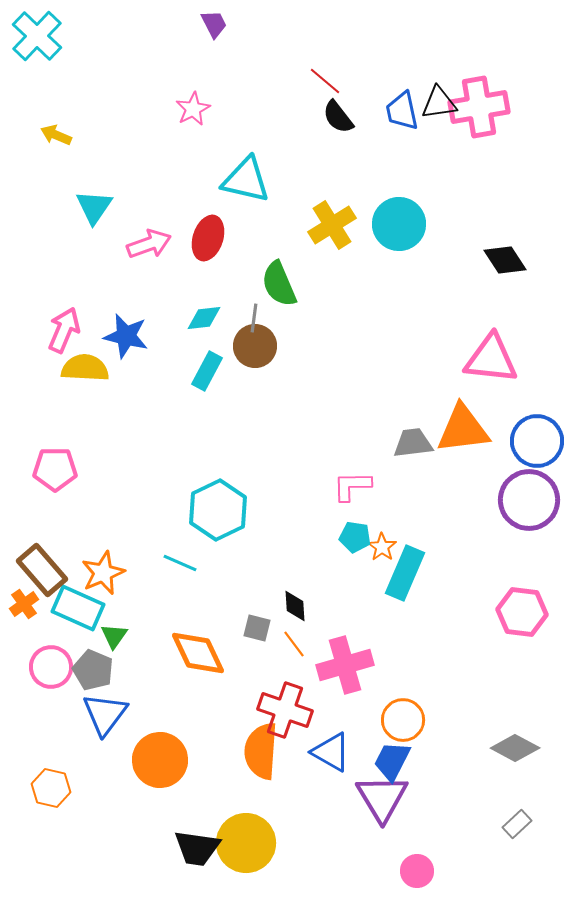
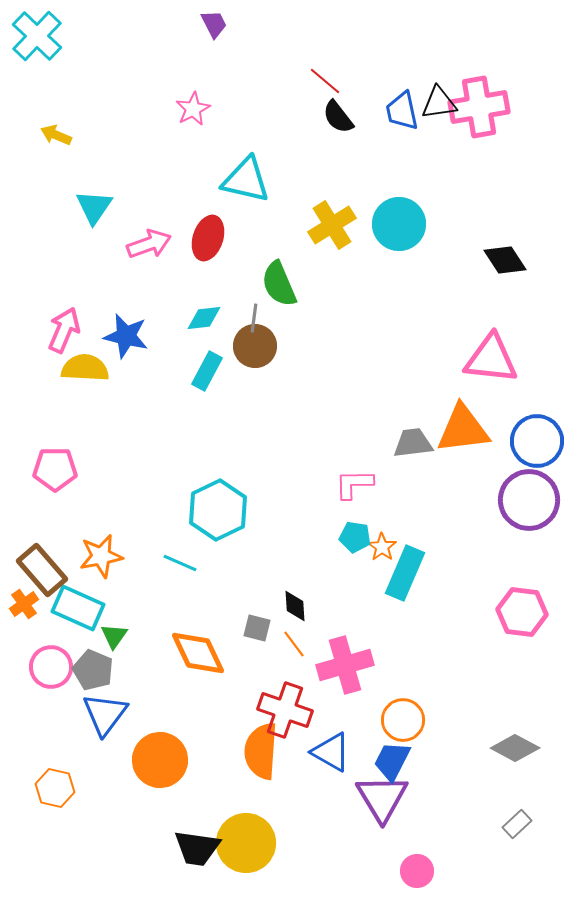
pink L-shape at (352, 486): moved 2 px right, 2 px up
orange star at (103, 573): moved 2 px left, 17 px up; rotated 12 degrees clockwise
orange hexagon at (51, 788): moved 4 px right
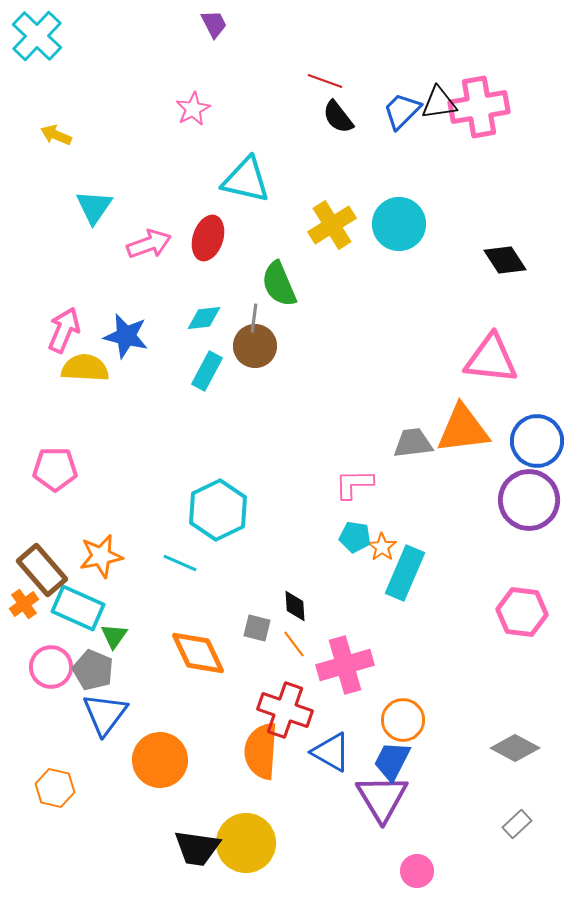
red line at (325, 81): rotated 20 degrees counterclockwise
blue trapezoid at (402, 111): rotated 57 degrees clockwise
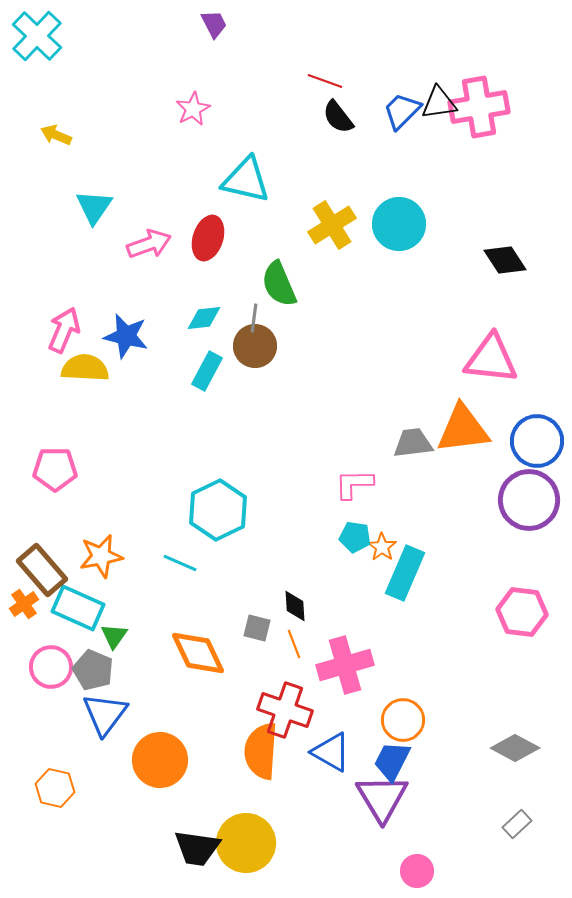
orange line at (294, 644): rotated 16 degrees clockwise
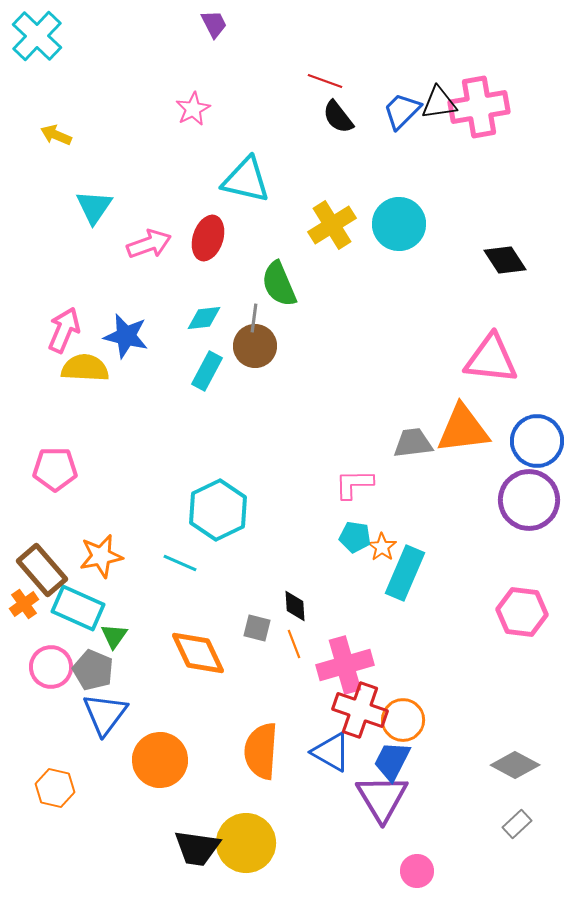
red cross at (285, 710): moved 75 px right
gray diamond at (515, 748): moved 17 px down
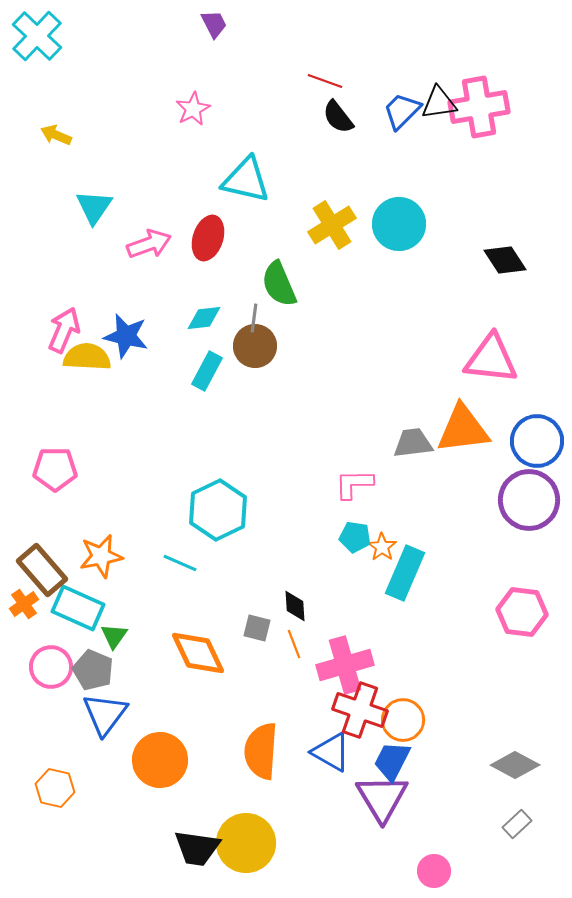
yellow semicircle at (85, 368): moved 2 px right, 11 px up
pink circle at (417, 871): moved 17 px right
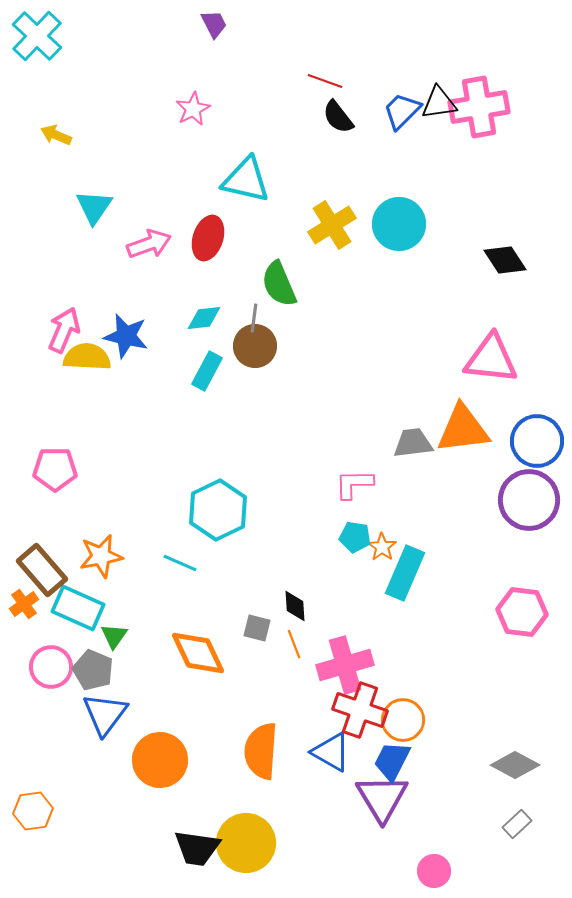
orange hexagon at (55, 788): moved 22 px left, 23 px down; rotated 21 degrees counterclockwise
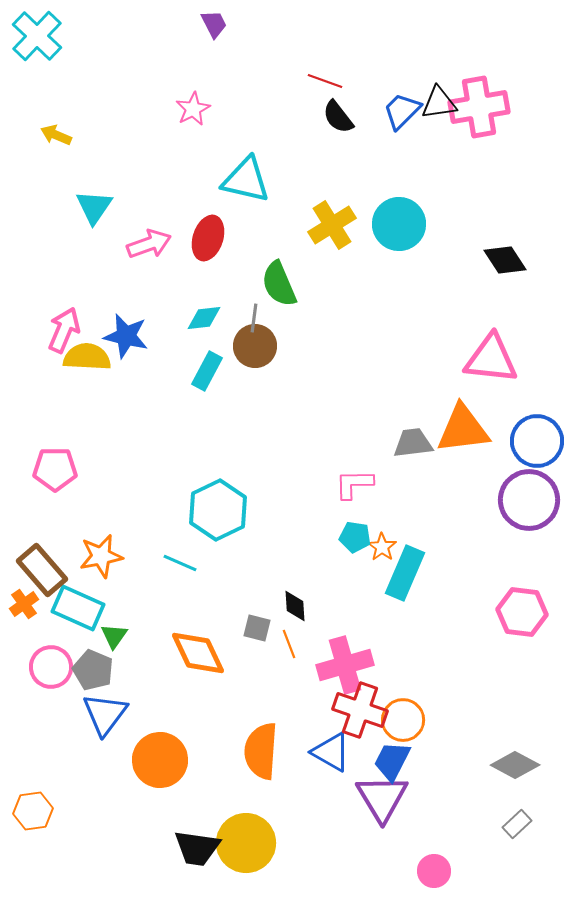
orange line at (294, 644): moved 5 px left
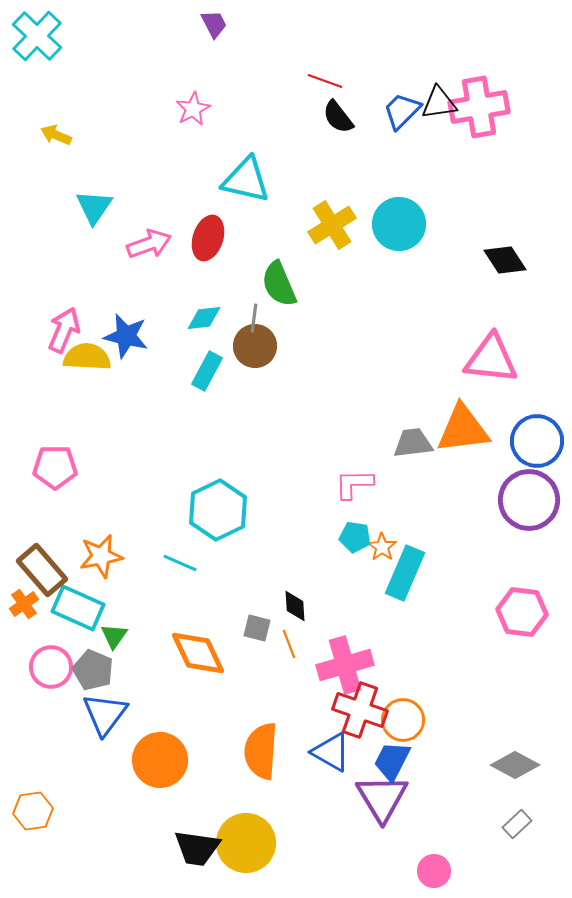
pink pentagon at (55, 469): moved 2 px up
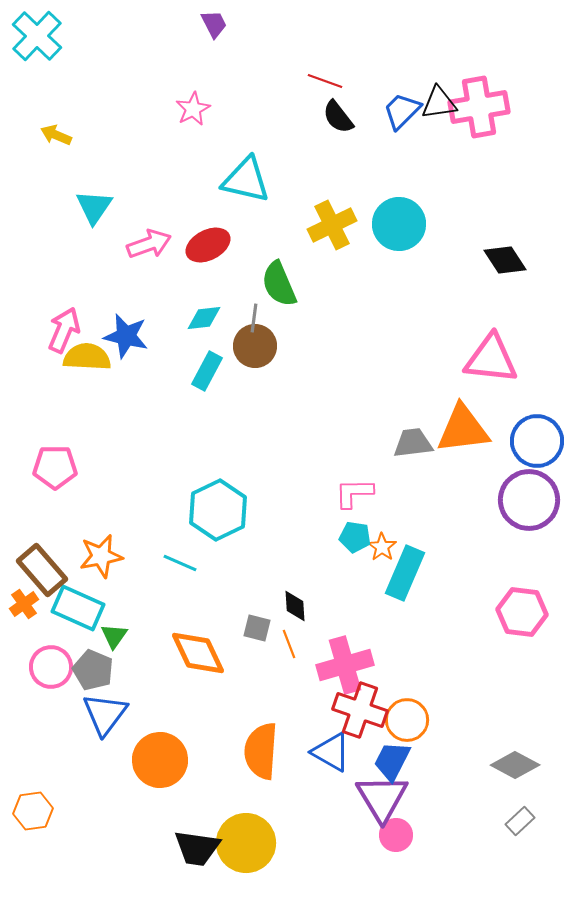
yellow cross at (332, 225): rotated 6 degrees clockwise
red ellipse at (208, 238): moved 7 px down; rotated 45 degrees clockwise
pink L-shape at (354, 484): moved 9 px down
orange circle at (403, 720): moved 4 px right
gray rectangle at (517, 824): moved 3 px right, 3 px up
pink circle at (434, 871): moved 38 px left, 36 px up
